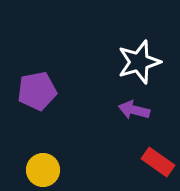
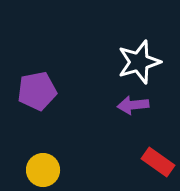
purple arrow: moved 1 px left, 5 px up; rotated 20 degrees counterclockwise
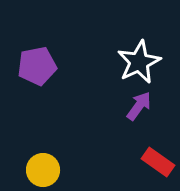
white star: rotated 9 degrees counterclockwise
purple pentagon: moved 25 px up
purple arrow: moved 6 px right, 1 px down; rotated 132 degrees clockwise
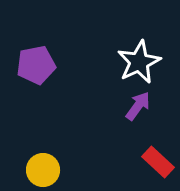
purple pentagon: moved 1 px left, 1 px up
purple arrow: moved 1 px left
red rectangle: rotated 8 degrees clockwise
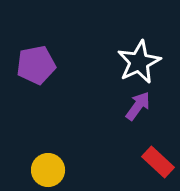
yellow circle: moved 5 px right
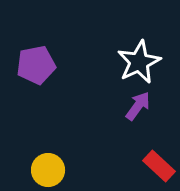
red rectangle: moved 1 px right, 4 px down
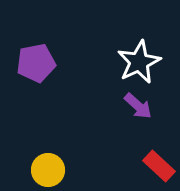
purple pentagon: moved 2 px up
purple arrow: rotated 96 degrees clockwise
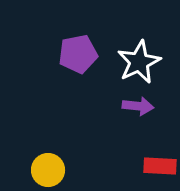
purple pentagon: moved 42 px right, 9 px up
purple arrow: rotated 36 degrees counterclockwise
red rectangle: moved 1 px right; rotated 40 degrees counterclockwise
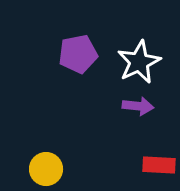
red rectangle: moved 1 px left, 1 px up
yellow circle: moved 2 px left, 1 px up
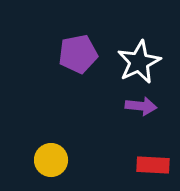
purple arrow: moved 3 px right
red rectangle: moved 6 px left
yellow circle: moved 5 px right, 9 px up
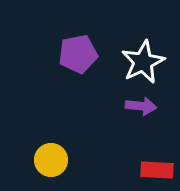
white star: moved 4 px right
red rectangle: moved 4 px right, 5 px down
